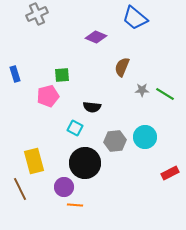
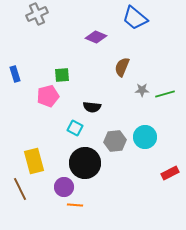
green line: rotated 48 degrees counterclockwise
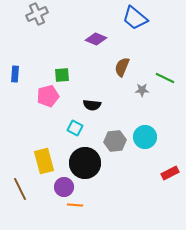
purple diamond: moved 2 px down
blue rectangle: rotated 21 degrees clockwise
green line: moved 16 px up; rotated 42 degrees clockwise
black semicircle: moved 2 px up
yellow rectangle: moved 10 px right
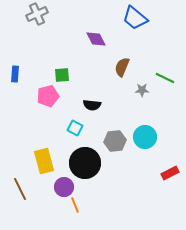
purple diamond: rotated 40 degrees clockwise
orange line: rotated 63 degrees clockwise
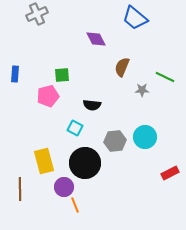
green line: moved 1 px up
brown line: rotated 25 degrees clockwise
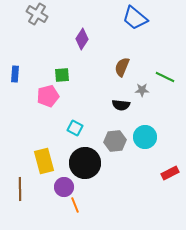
gray cross: rotated 35 degrees counterclockwise
purple diamond: moved 14 px left; rotated 60 degrees clockwise
black semicircle: moved 29 px right
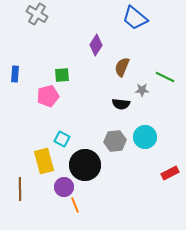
purple diamond: moved 14 px right, 6 px down
black semicircle: moved 1 px up
cyan square: moved 13 px left, 11 px down
black circle: moved 2 px down
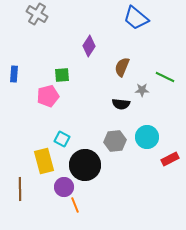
blue trapezoid: moved 1 px right
purple diamond: moved 7 px left, 1 px down
blue rectangle: moved 1 px left
cyan circle: moved 2 px right
red rectangle: moved 14 px up
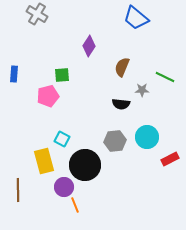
brown line: moved 2 px left, 1 px down
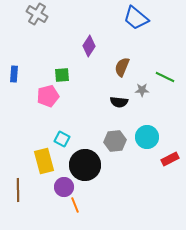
black semicircle: moved 2 px left, 2 px up
